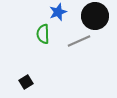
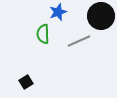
black circle: moved 6 px right
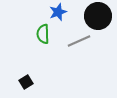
black circle: moved 3 px left
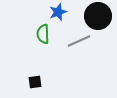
black square: moved 9 px right; rotated 24 degrees clockwise
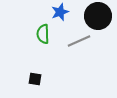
blue star: moved 2 px right
black square: moved 3 px up; rotated 16 degrees clockwise
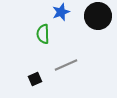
blue star: moved 1 px right
gray line: moved 13 px left, 24 px down
black square: rotated 32 degrees counterclockwise
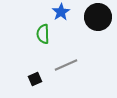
blue star: rotated 12 degrees counterclockwise
black circle: moved 1 px down
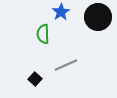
black square: rotated 24 degrees counterclockwise
